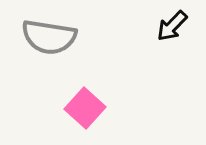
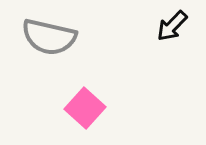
gray semicircle: rotated 4 degrees clockwise
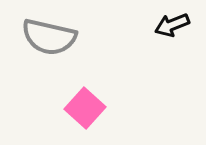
black arrow: moved 1 px up; rotated 24 degrees clockwise
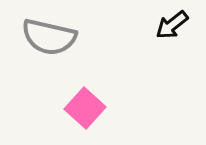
black arrow: rotated 16 degrees counterclockwise
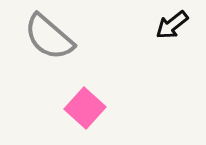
gray semicircle: rotated 28 degrees clockwise
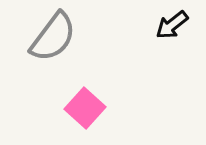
gray semicircle: moved 4 px right; rotated 94 degrees counterclockwise
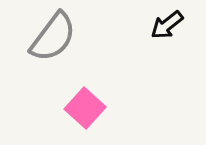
black arrow: moved 5 px left
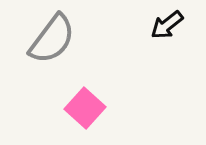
gray semicircle: moved 1 px left, 2 px down
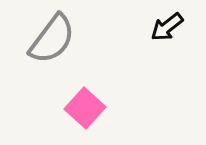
black arrow: moved 2 px down
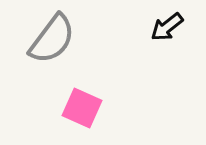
pink square: moved 3 px left; rotated 18 degrees counterclockwise
